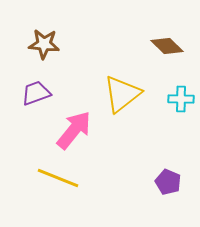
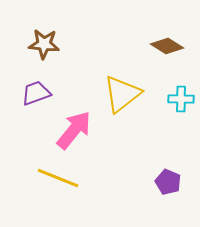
brown diamond: rotated 12 degrees counterclockwise
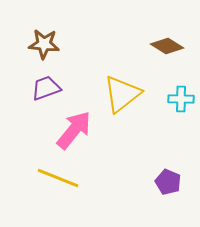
purple trapezoid: moved 10 px right, 5 px up
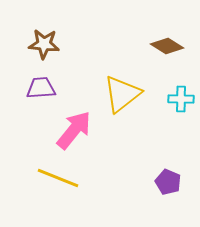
purple trapezoid: moved 5 px left; rotated 16 degrees clockwise
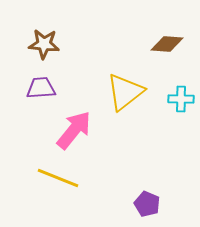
brown diamond: moved 2 px up; rotated 28 degrees counterclockwise
yellow triangle: moved 3 px right, 2 px up
purple pentagon: moved 21 px left, 22 px down
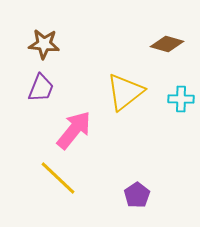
brown diamond: rotated 12 degrees clockwise
purple trapezoid: rotated 116 degrees clockwise
yellow line: rotated 21 degrees clockwise
purple pentagon: moved 10 px left, 9 px up; rotated 15 degrees clockwise
